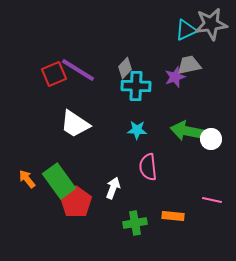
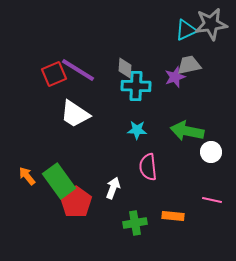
gray diamond: rotated 40 degrees counterclockwise
white trapezoid: moved 10 px up
white circle: moved 13 px down
orange arrow: moved 3 px up
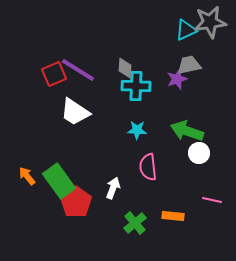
gray star: moved 1 px left, 2 px up
purple star: moved 2 px right, 2 px down
white trapezoid: moved 2 px up
green arrow: rotated 8 degrees clockwise
white circle: moved 12 px left, 1 px down
green cross: rotated 30 degrees counterclockwise
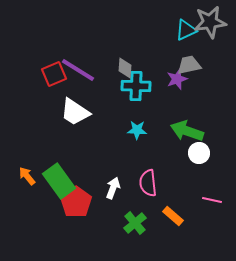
pink semicircle: moved 16 px down
orange rectangle: rotated 35 degrees clockwise
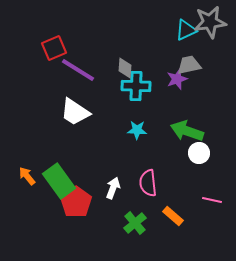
red square: moved 26 px up
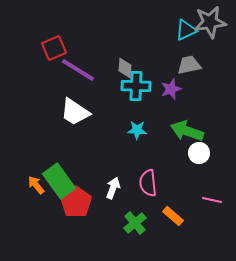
purple star: moved 6 px left, 10 px down
orange arrow: moved 9 px right, 9 px down
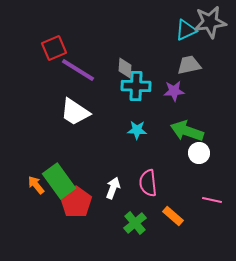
purple star: moved 3 px right, 2 px down; rotated 15 degrees clockwise
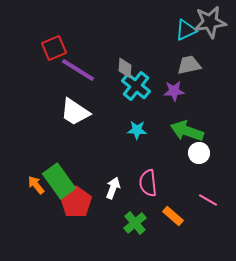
cyan cross: rotated 36 degrees clockwise
pink line: moved 4 px left; rotated 18 degrees clockwise
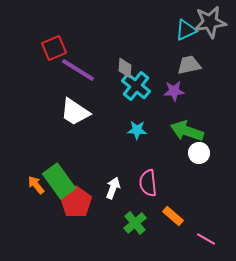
pink line: moved 2 px left, 39 px down
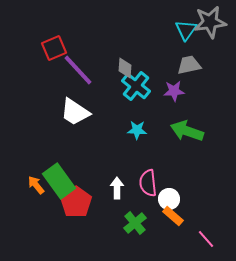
cyan triangle: rotated 30 degrees counterclockwise
purple line: rotated 15 degrees clockwise
white circle: moved 30 px left, 46 px down
white arrow: moved 4 px right; rotated 20 degrees counterclockwise
pink line: rotated 18 degrees clockwise
